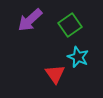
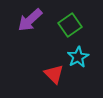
cyan star: rotated 20 degrees clockwise
red triangle: moved 1 px left; rotated 10 degrees counterclockwise
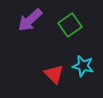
cyan star: moved 5 px right, 9 px down; rotated 30 degrees counterclockwise
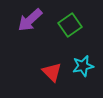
cyan star: rotated 25 degrees counterclockwise
red triangle: moved 2 px left, 2 px up
